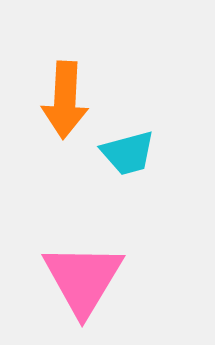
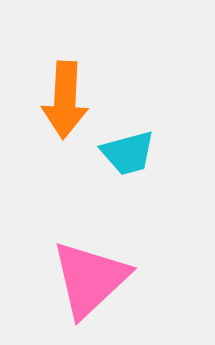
pink triangle: moved 7 px right; rotated 16 degrees clockwise
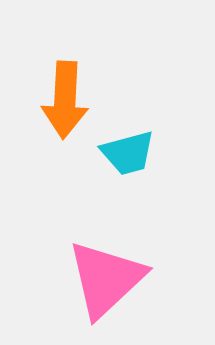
pink triangle: moved 16 px right
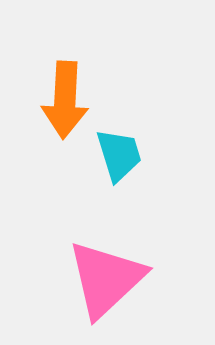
cyan trapezoid: moved 9 px left, 2 px down; rotated 92 degrees counterclockwise
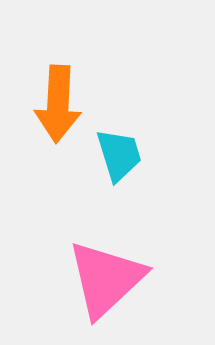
orange arrow: moved 7 px left, 4 px down
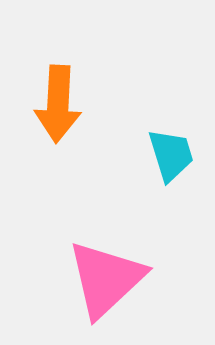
cyan trapezoid: moved 52 px right
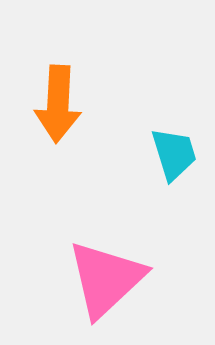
cyan trapezoid: moved 3 px right, 1 px up
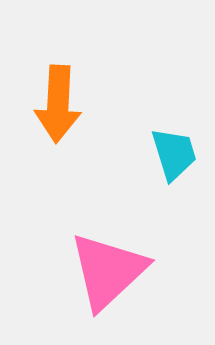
pink triangle: moved 2 px right, 8 px up
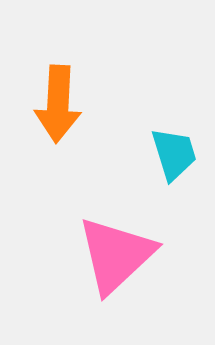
pink triangle: moved 8 px right, 16 px up
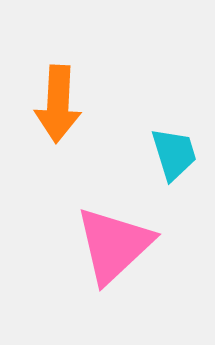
pink triangle: moved 2 px left, 10 px up
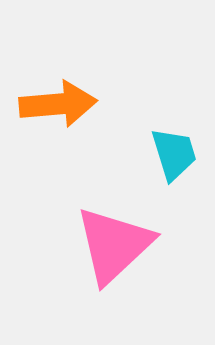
orange arrow: rotated 98 degrees counterclockwise
